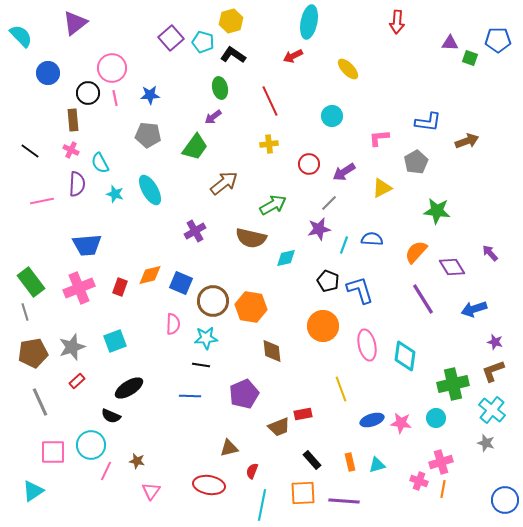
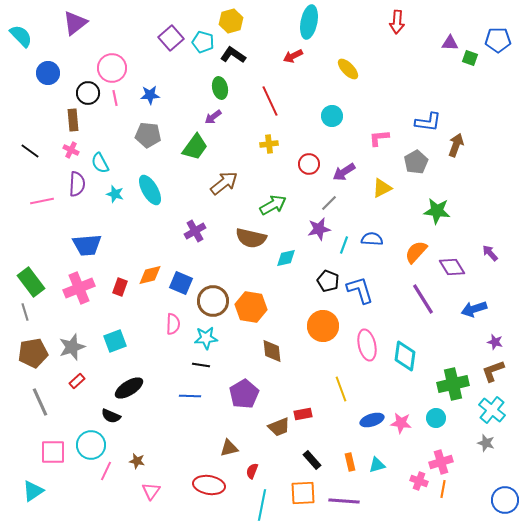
brown arrow at (467, 141): moved 11 px left, 4 px down; rotated 50 degrees counterclockwise
purple pentagon at (244, 394): rotated 8 degrees counterclockwise
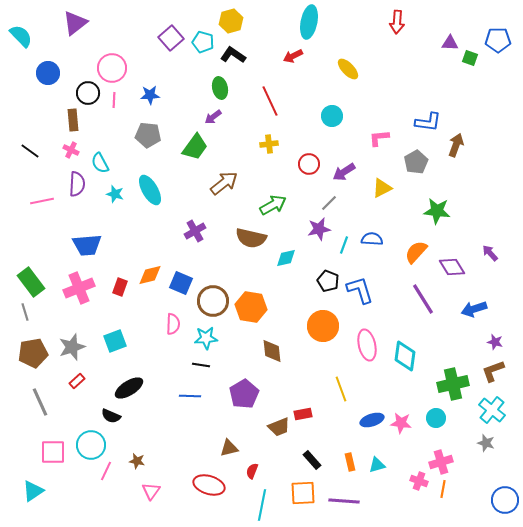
pink line at (115, 98): moved 1 px left, 2 px down; rotated 14 degrees clockwise
red ellipse at (209, 485): rotated 8 degrees clockwise
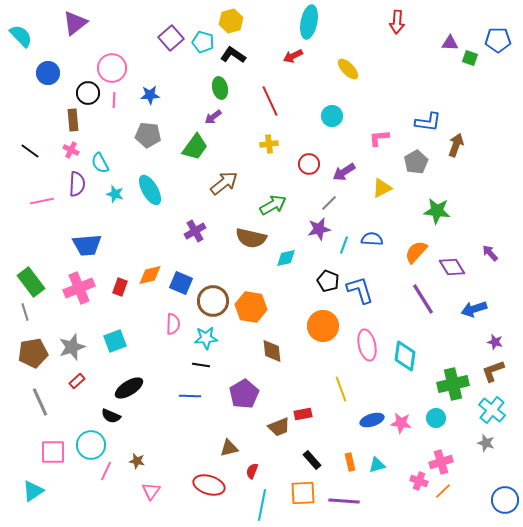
orange line at (443, 489): moved 2 px down; rotated 36 degrees clockwise
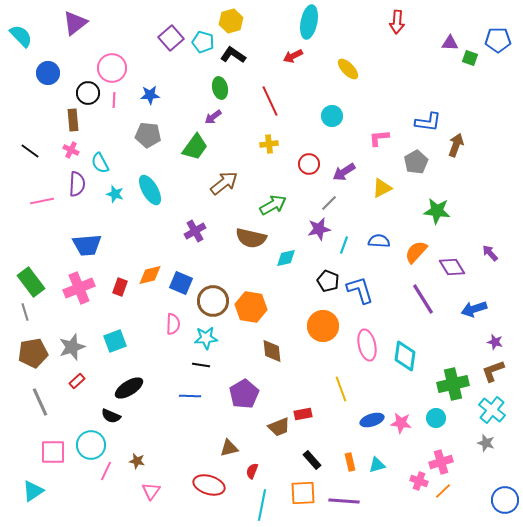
blue semicircle at (372, 239): moved 7 px right, 2 px down
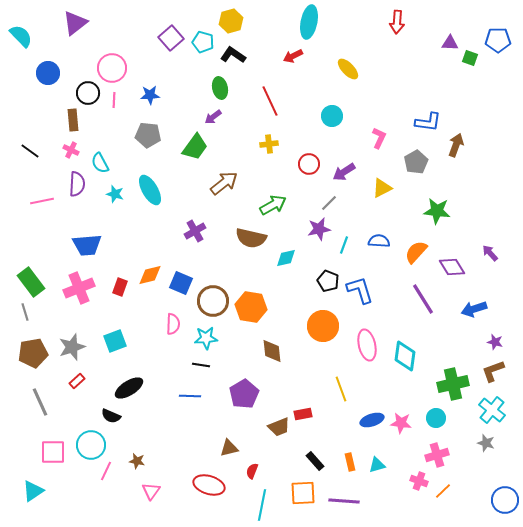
pink L-shape at (379, 138): rotated 120 degrees clockwise
black rectangle at (312, 460): moved 3 px right, 1 px down
pink cross at (441, 462): moved 4 px left, 7 px up
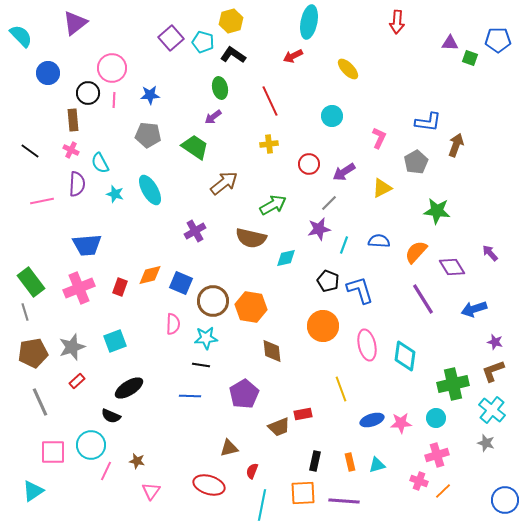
green trapezoid at (195, 147): rotated 92 degrees counterclockwise
pink star at (401, 423): rotated 10 degrees counterclockwise
black rectangle at (315, 461): rotated 54 degrees clockwise
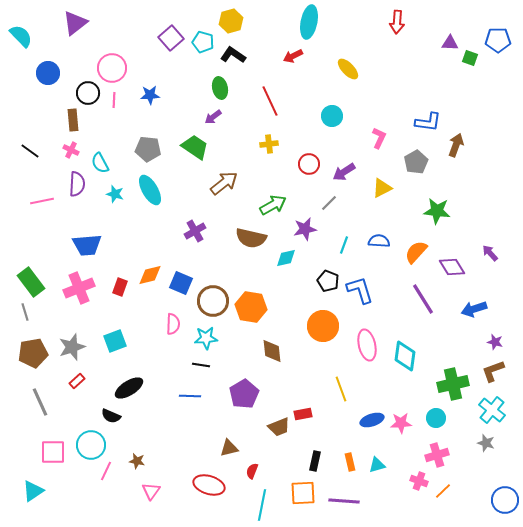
gray pentagon at (148, 135): moved 14 px down
purple star at (319, 229): moved 14 px left
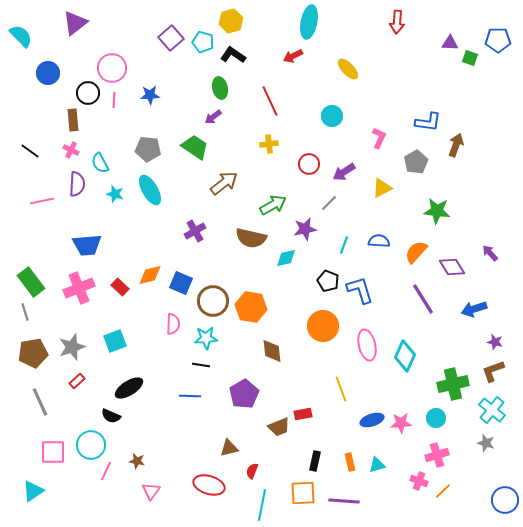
red rectangle at (120, 287): rotated 66 degrees counterclockwise
cyan diamond at (405, 356): rotated 16 degrees clockwise
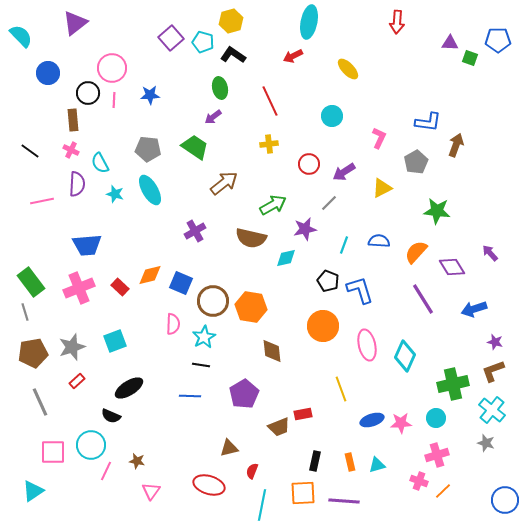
cyan star at (206, 338): moved 2 px left, 1 px up; rotated 25 degrees counterclockwise
